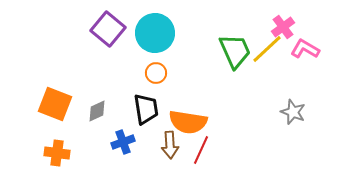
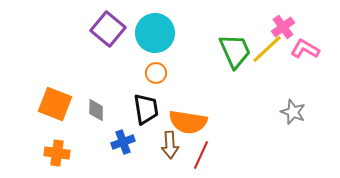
gray diamond: moved 1 px left, 1 px up; rotated 65 degrees counterclockwise
red line: moved 5 px down
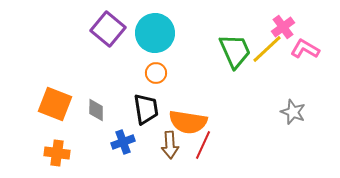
red line: moved 2 px right, 10 px up
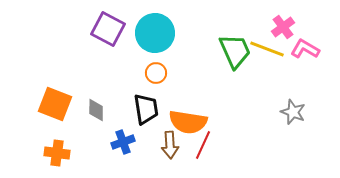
purple square: rotated 12 degrees counterclockwise
yellow line: rotated 64 degrees clockwise
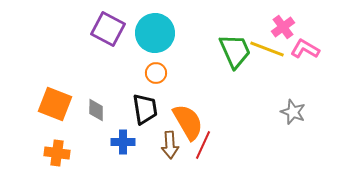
black trapezoid: moved 1 px left
orange semicircle: rotated 129 degrees counterclockwise
blue cross: rotated 20 degrees clockwise
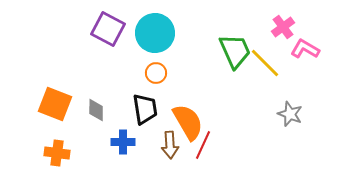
yellow line: moved 2 px left, 14 px down; rotated 24 degrees clockwise
gray star: moved 3 px left, 2 px down
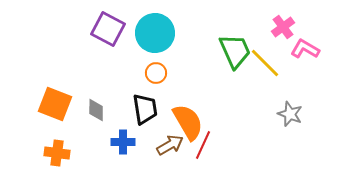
brown arrow: rotated 116 degrees counterclockwise
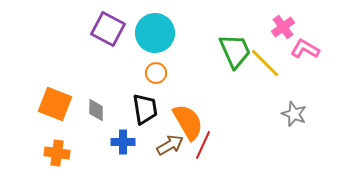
gray star: moved 4 px right
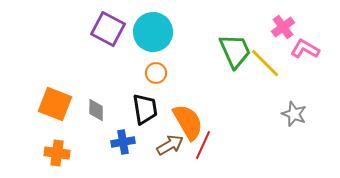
cyan circle: moved 2 px left, 1 px up
blue cross: rotated 10 degrees counterclockwise
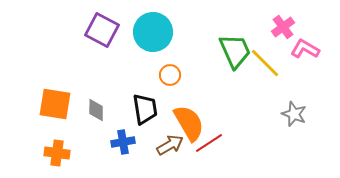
purple square: moved 6 px left, 1 px down
orange circle: moved 14 px right, 2 px down
orange square: rotated 12 degrees counterclockwise
orange semicircle: moved 1 px right, 1 px down
red line: moved 6 px right, 2 px up; rotated 32 degrees clockwise
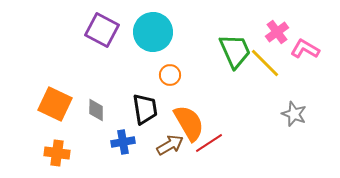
pink cross: moved 6 px left, 5 px down
orange square: rotated 16 degrees clockwise
